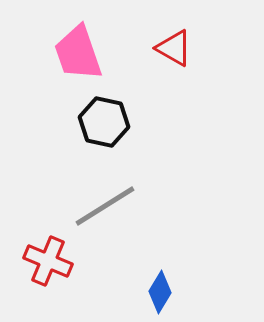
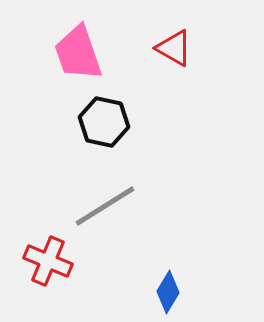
blue diamond: moved 8 px right
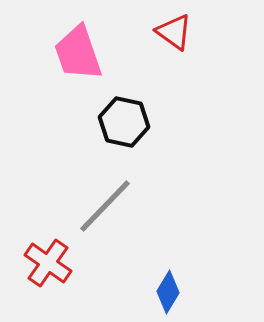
red triangle: moved 16 px up; rotated 6 degrees clockwise
black hexagon: moved 20 px right
gray line: rotated 14 degrees counterclockwise
red cross: moved 2 px down; rotated 12 degrees clockwise
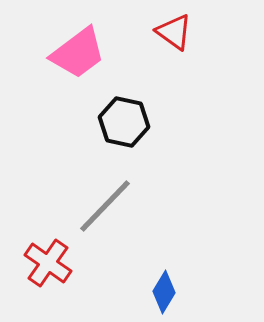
pink trapezoid: rotated 108 degrees counterclockwise
blue diamond: moved 4 px left
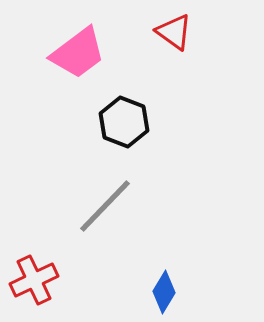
black hexagon: rotated 9 degrees clockwise
red cross: moved 14 px left, 17 px down; rotated 30 degrees clockwise
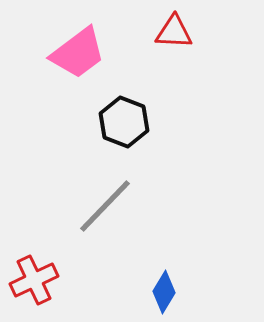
red triangle: rotated 33 degrees counterclockwise
